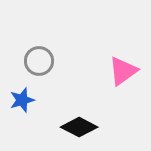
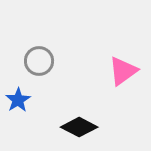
blue star: moved 4 px left; rotated 15 degrees counterclockwise
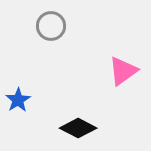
gray circle: moved 12 px right, 35 px up
black diamond: moved 1 px left, 1 px down
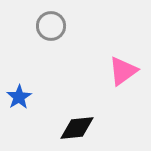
blue star: moved 1 px right, 3 px up
black diamond: moved 1 px left; rotated 33 degrees counterclockwise
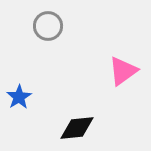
gray circle: moved 3 px left
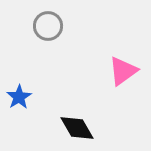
black diamond: rotated 66 degrees clockwise
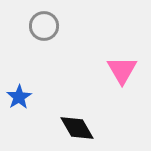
gray circle: moved 4 px left
pink triangle: moved 1 px left, 1 px up; rotated 24 degrees counterclockwise
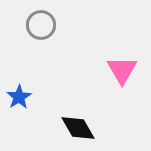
gray circle: moved 3 px left, 1 px up
black diamond: moved 1 px right
